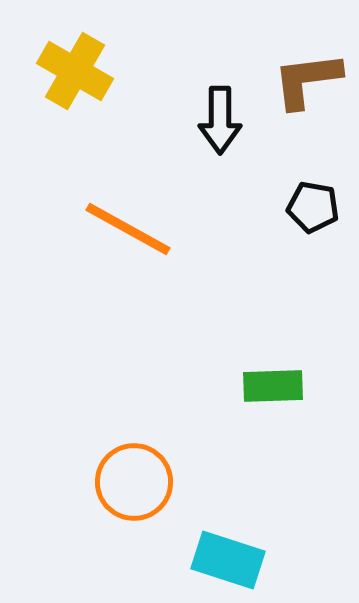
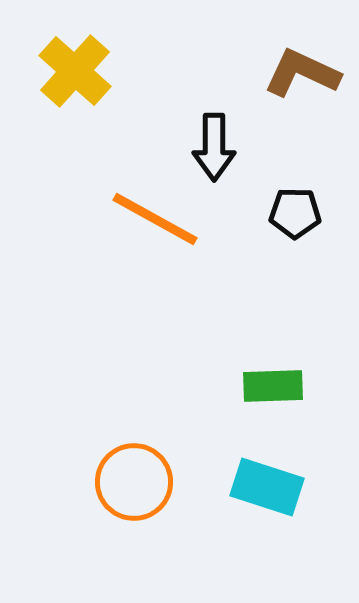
yellow cross: rotated 12 degrees clockwise
brown L-shape: moved 5 px left, 7 px up; rotated 32 degrees clockwise
black arrow: moved 6 px left, 27 px down
black pentagon: moved 18 px left, 6 px down; rotated 9 degrees counterclockwise
orange line: moved 27 px right, 10 px up
cyan rectangle: moved 39 px right, 73 px up
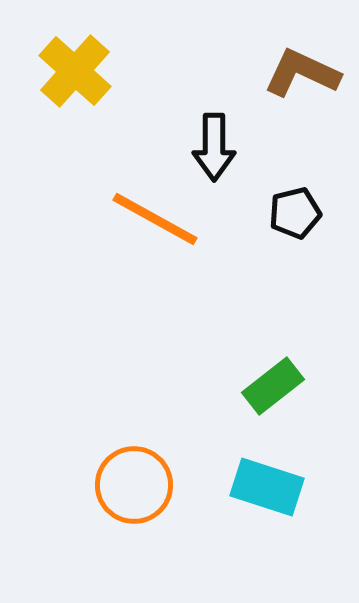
black pentagon: rotated 15 degrees counterclockwise
green rectangle: rotated 36 degrees counterclockwise
orange circle: moved 3 px down
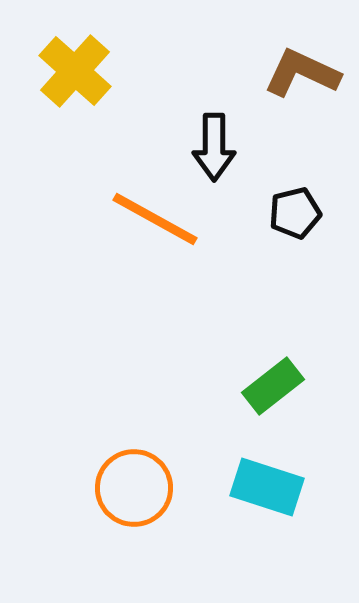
orange circle: moved 3 px down
